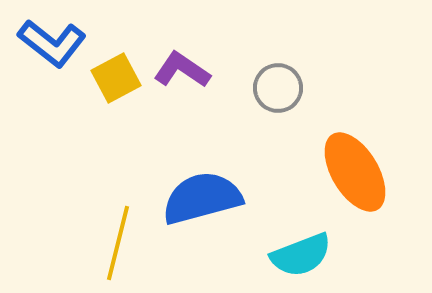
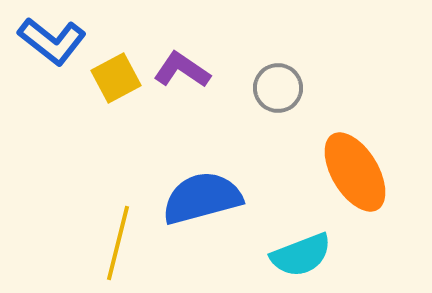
blue L-shape: moved 2 px up
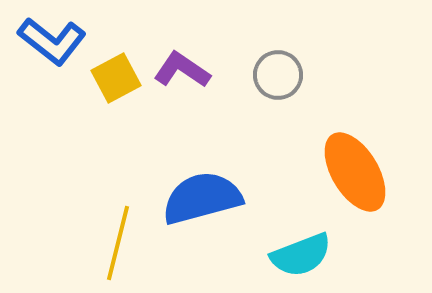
gray circle: moved 13 px up
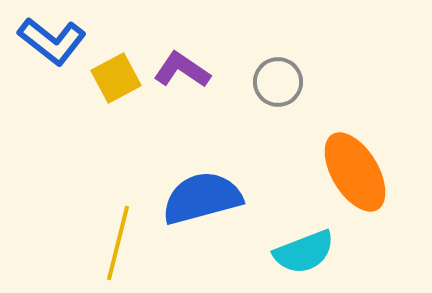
gray circle: moved 7 px down
cyan semicircle: moved 3 px right, 3 px up
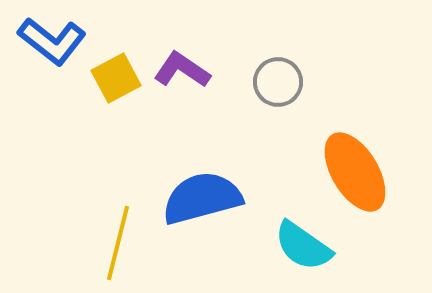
cyan semicircle: moved 1 px left, 6 px up; rotated 56 degrees clockwise
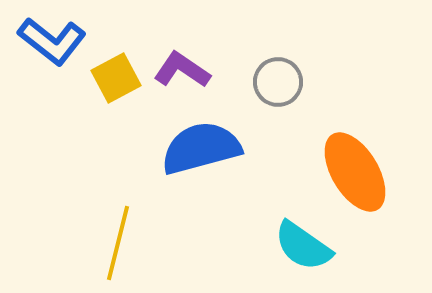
blue semicircle: moved 1 px left, 50 px up
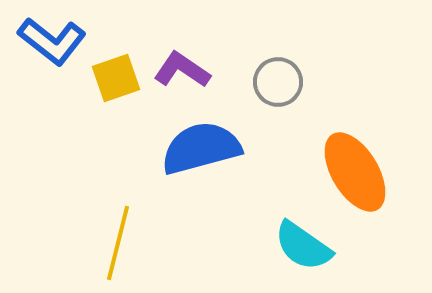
yellow square: rotated 9 degrees clockwise
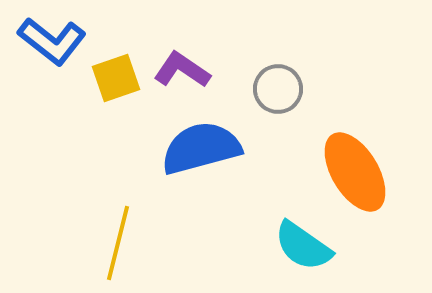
gray circle: moved 7 px down
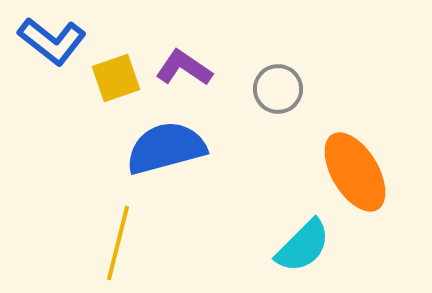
purple L-shape: moved 2 px right, 2 px up
blue semicircle: moved 35 px left
cyan semicircle: rotated 80 degrees counterclockwise
